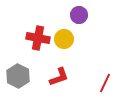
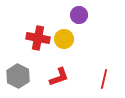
red line: moved 1 px left, 4 px up; rotated 12 degrees counterclockwise
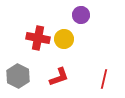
purple circle: moved 2 px right
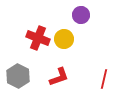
red cross: rotated 10 degrees clockwise
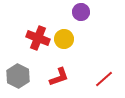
purple circle: moved 3 px up
red line: rotated 36 degrees clockwise
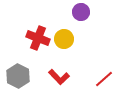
red L-shape: rotated 65 degrees clockwise
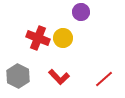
yellow circle: moved 1 px left, 1 px up
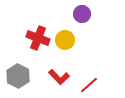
purple circle: moved 1 px right, 2 px down
yellow circle: moved 2 px right, 2 px down
red line: moved 15 px left, 6 px down
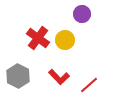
red cross: rotated 15 degrees clockwise
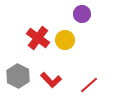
red L-shape: moved 8 px left, 3 px down
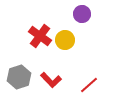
red cross: moved 2 px right, 2 px up
gray hexagon: moved 1 px right, 1 px down; rotated 15 degrees clockwise
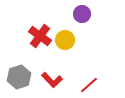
red L-shape: moved 1 px right
